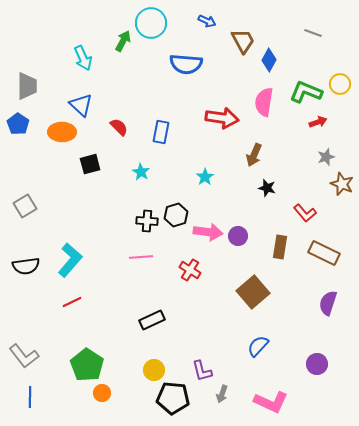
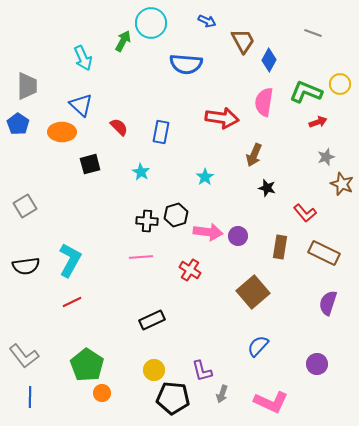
cyan L-shape at (70, 260): rotated 12 degrees counterclockwise
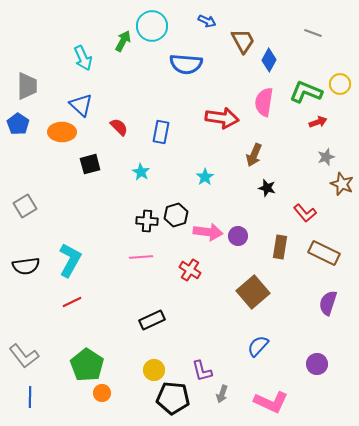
cyan circle at (151, 23): moved 1 px right, 3 px down
